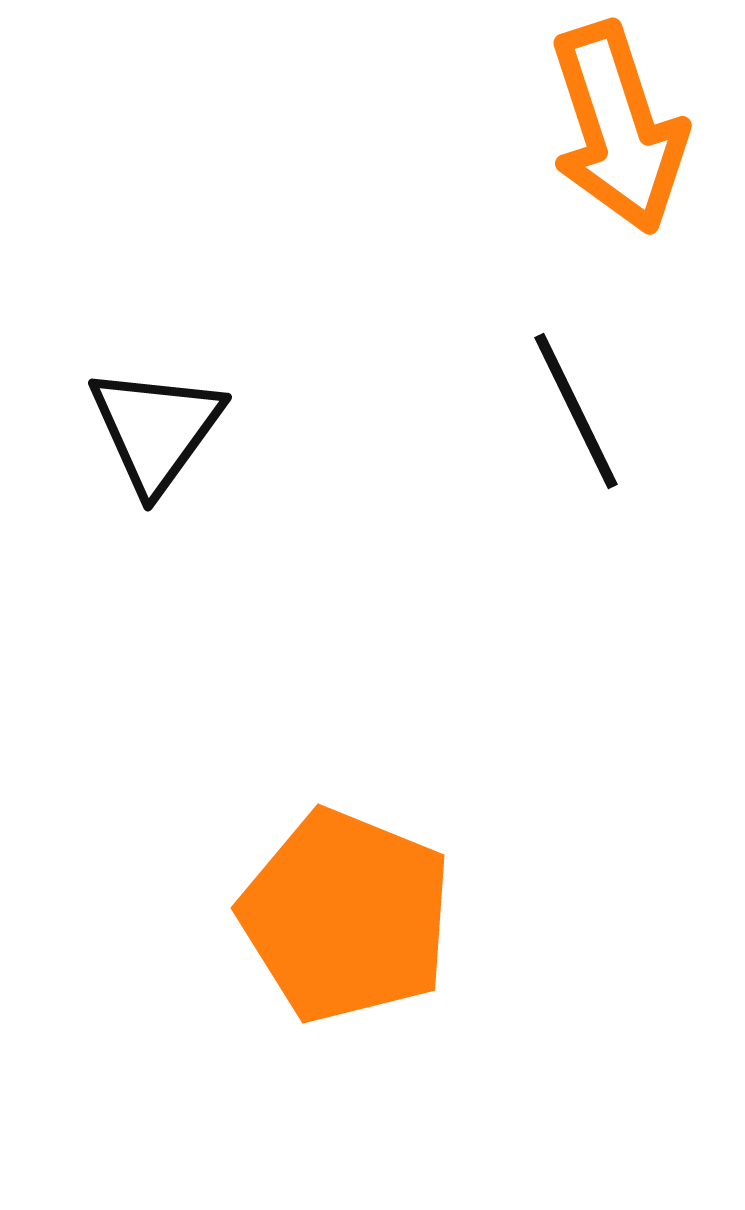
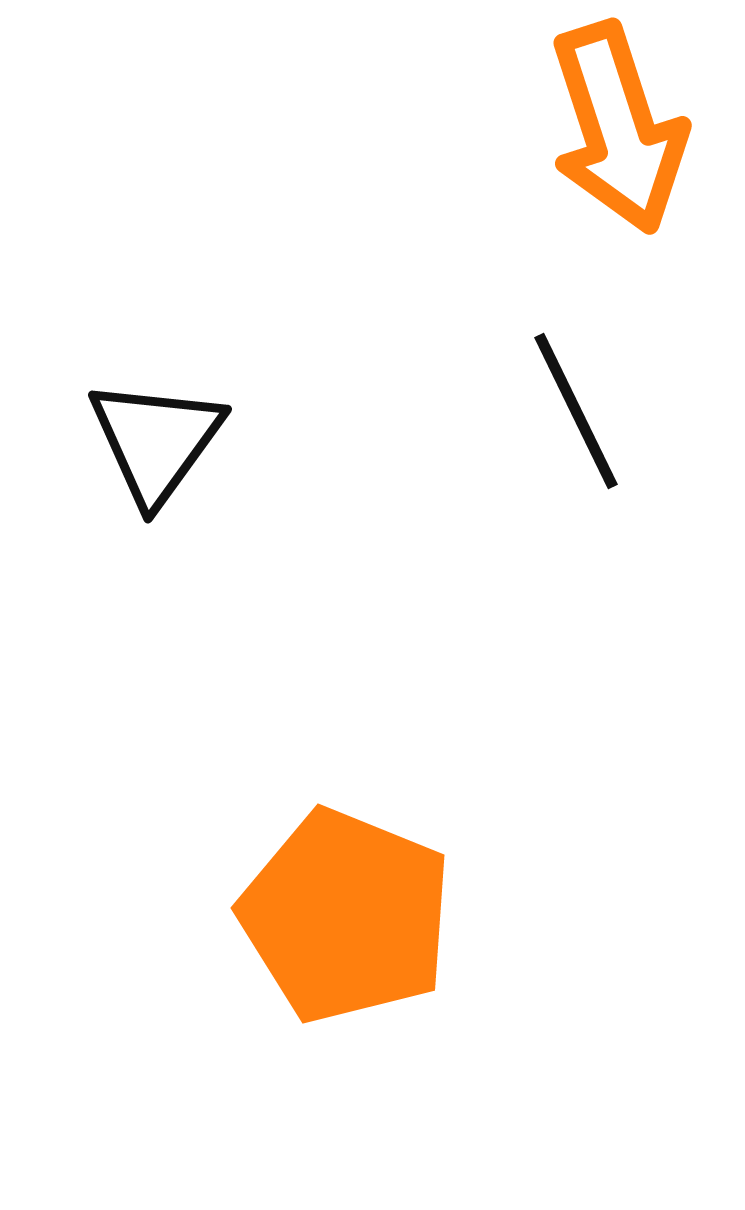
black triangle: moved 12 px down
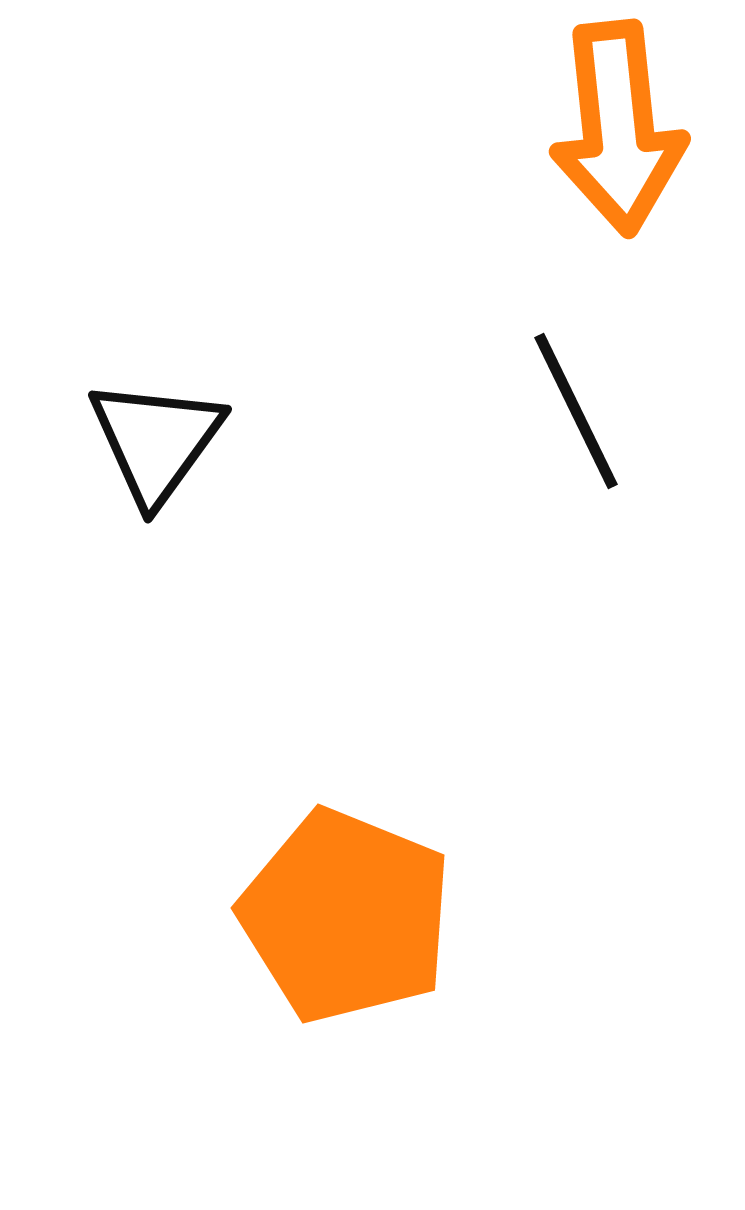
orange arrow: rotated 12 degrees clockwise
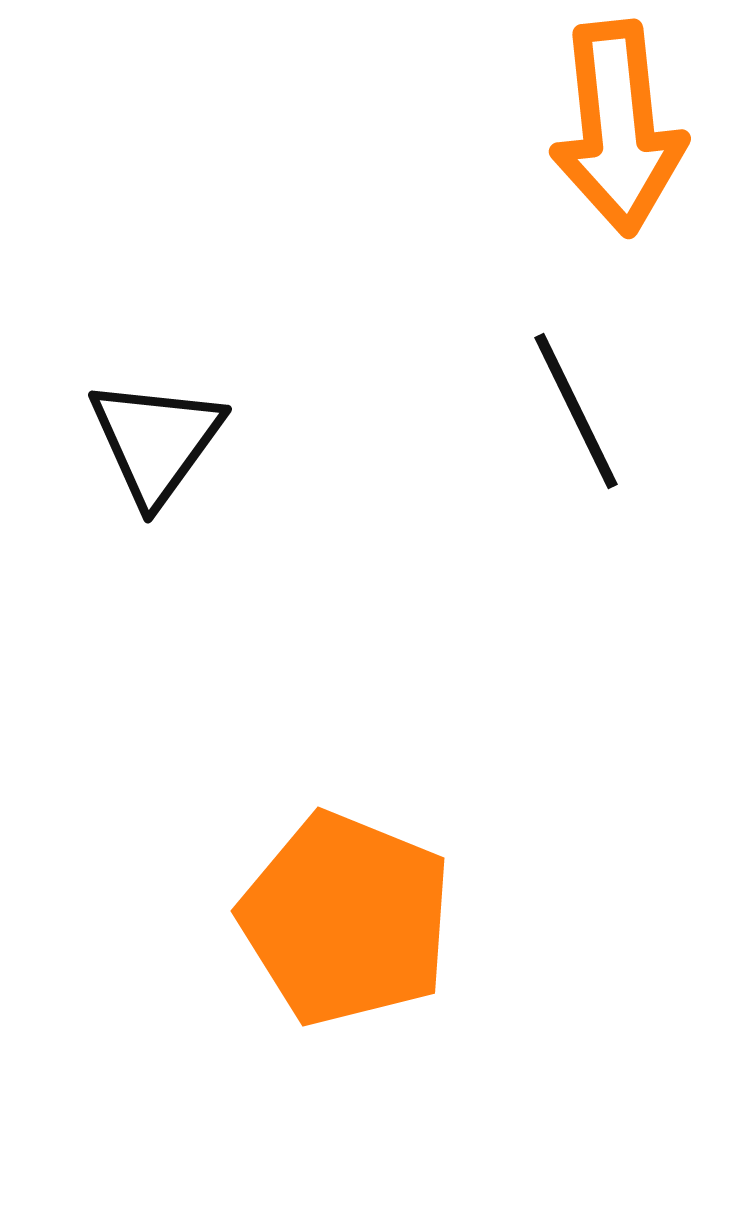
orange pentagon: moved 3 px down
